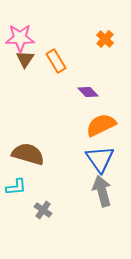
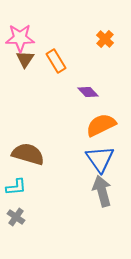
gray cross: moved 27 px left, 7 px down
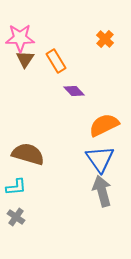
purple diamond: moved 14 px left, 1 px up
orange semicircle: moved 3 px right
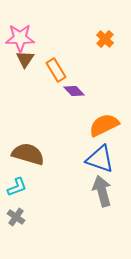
orange rectangle: moved 9 px down
blue triangle: rotated 36 degrees counterclockwise
cyan L-shape: moved 1 px right; rotated 15 degrees counterclockwise
